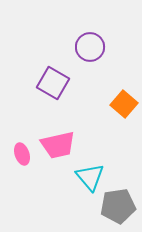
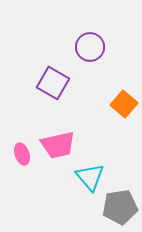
gray pentagon: moved 2 px right, 1 px down
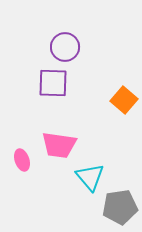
purple circle: moved 25 px left
purple square: rotated 28 degrees counterclockwise
orange square: moved 4 px up
pink trapezoid: moved 1 px right; rotated 21 degrees clockwise
pink ellipse: moved 6 px down
